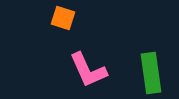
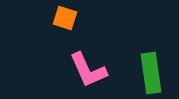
orange square: moved 2 px right
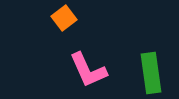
orange square: moved 1 px left; rotated 35 degrees clockwise
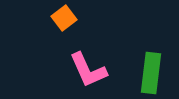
green rectangle: rotated 15 degrees clockwise
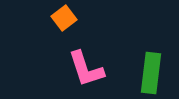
pink L-shape: moved 2 px left, 1 px up; rotated 6 degrees clockwise
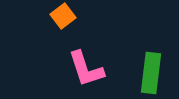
orange square: moved 1 px left, 2 px up
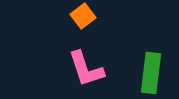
orange square: moved 20 px right
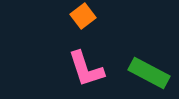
green rectangle: moved 2 px left; rotated 69 degrees counterclockwise
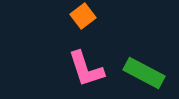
green rectangle: moved 5 px left
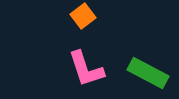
green rectangle: moved 4 px right
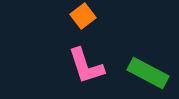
pink L-shape: moved 3 px up
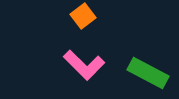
pink L-shape: moved 2 px left, 1 px up; rotated 27 degrees counterclockwise
